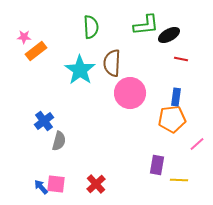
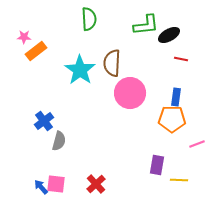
green semicircle: moved 2 px left, 8 px up
orange pentagon: rotated 8 degrees clockwise
pink line: rotated 21 degrees clockwise
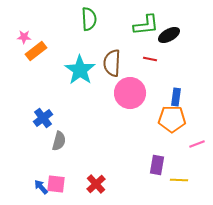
red line: moved 31 px left
blue cross: moved 1 px left, 3 px up
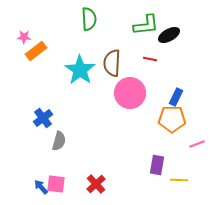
blue rectangle: rotated 18 degrees clockwise
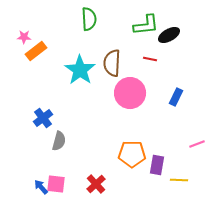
orange pentagon: moved 40 px left, 35 px down
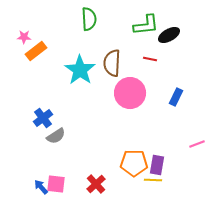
gray semicircle: moved 3 px left, 5 px up; rotated 42 degrees clockwise
orange pentagon: moved 2 px right, 9 px down
yellow line: moved 26 px left
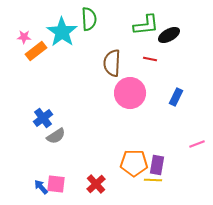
cyan star: moved 18 px left, 38 px up
